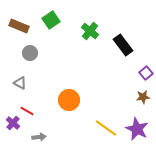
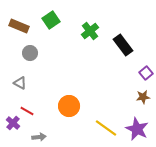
green cross: rotated 12 degrees clockwise
orange circle: moved 6 px down
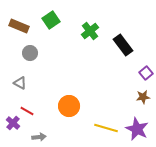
yellow line: rotated 20 degrees counterclockwise
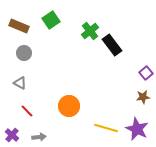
black rectangle: moved 11 px left
gray circle: moved 6 px left
red line: rotated 16 degrees clockwise
purple cross: moved 1 px left, 12 px down
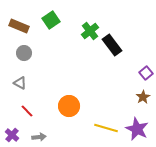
brown star: rotated 24 degrees counterclockwise
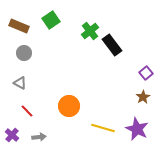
yellow line: moved 3 px left
